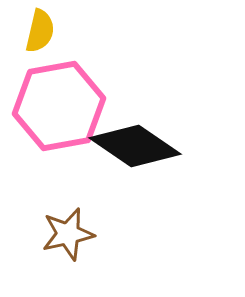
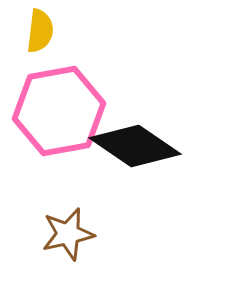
yellow semicircle: rotated 6 degrees counterclockwise
pink hexagon: moved 5 px down
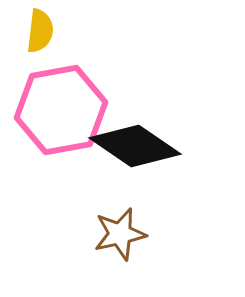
pink hexagon: moved 2 px right, 1 px up
brown star: moved 52 px right
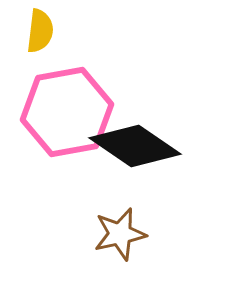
pink hexagon: moved 6 px right, 2 px down
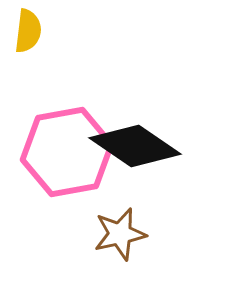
yellow semicircle: moved 12 px left
pink hexagon: moved 40 px down
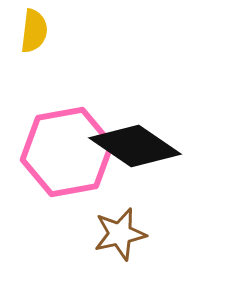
yellow semicircle: moved 6 px right
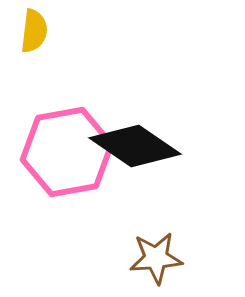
brown star: moved 36 px right, 24 px down; rotated 8 degrees clockwise
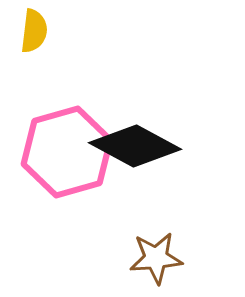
black diamond: rotated 6 degrees counterclockwise
pink hexagon: rotated 6 degrees counterclockwise
